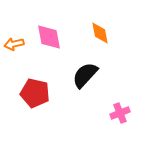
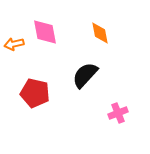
pink diamond: moved 4 px left, 5 px up
pink cross: moved 2 px left
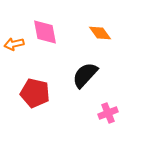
orange diamond: rotated 25 degrees counterclockwise
pink cross: moved 10 px left
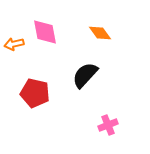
pink cross: moved 12 px down
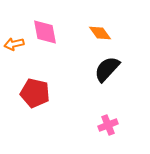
black semicircle: moved 22 px right, 6 px up
